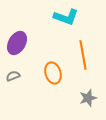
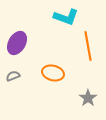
orange line: moved 5 px right, 9 px up
orange ellipse: rotated 60 degrees counterclockwise
gray star: rotated 18 degrees counterclockwise
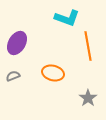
cyan L-shape: moved 1 px right, 1 px down
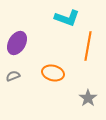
orange line: rotated 20 degrees clockwise
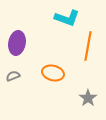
purple ellipse: rotated 20 degrees counterclockwise
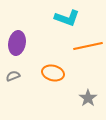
orange line: rotated 68 degrees clockwise
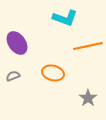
cyan L-shape: moved 2 px left
purple ellipse: rotated 45 degrees counterclockwise
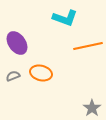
orange ellipse: moved 12 px left
gray star: moved 4 px right, 10 px down
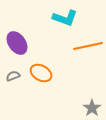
orange ellipse: rotated 15 degrees clockwise
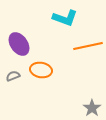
purple ellipse: moved 2 px right, 1 px down
orange ellipse: moved 3 px up; rotated 20 degrees counterclockwise
